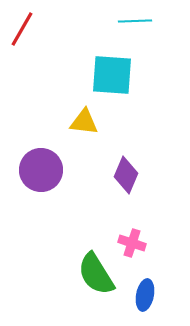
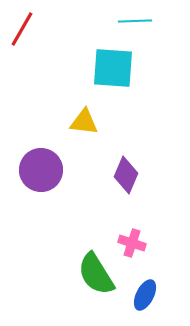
cyan square: moved 1 px right, 7 px up
blue ellipse: rotated 16 degrees clockwise
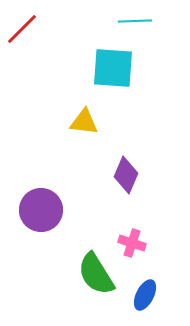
red line: rotated 15 degrees clockwise
purple circle: moved 40 px down
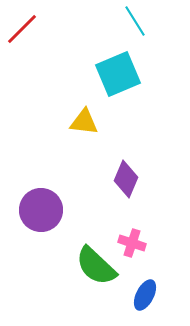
cyan line: rotated 60 degrees clockwise
cyan square: moved 5 px right, 6 px down; rotated 27 degrees counterclockwise
purple diamond: moved 4 px down
green semicircle: moved 8 px up; rotated 15 degrees counterclockwise
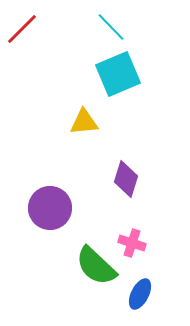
cyan line: moved 24 px left, 6 px down; rotated 12 degrees counterclockwise
yellow triangle: rotated 12 degrees counterclockwise
purple diamond: rotated 6 degrees counterclockwise
purple circle: moved 9 px right, 2 px up
blue ellipse: moved 5 px left, 1 px up
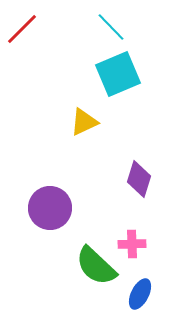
yellow triangle: rotated 20 degrees counterclockwise
purple diamond: moved 13 px right
pink cross: moved 1 px down; rotated 20 degrees counterclockwise
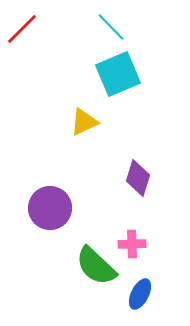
purple diamond: moved 1 px left, 1 px up
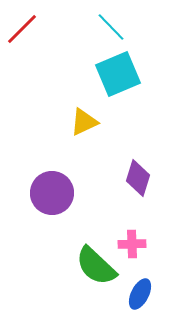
purple circle: moved 2 px right, 15 px up
